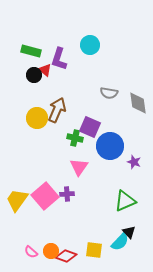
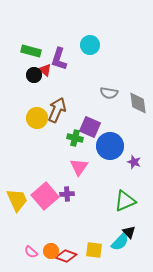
yellow trapezoid: rotated 120 degrees clockwise
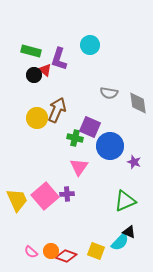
black triangle: rotated 24 degrees counterclockwise
yellow square: moved 2 px right, 1 px down; rotated 12 degrees clockwise
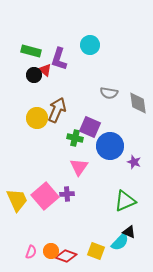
pink semicircle: rotated 112 degrees counterclockwise
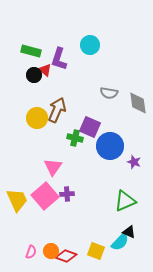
pink triangle: moved 26 px left
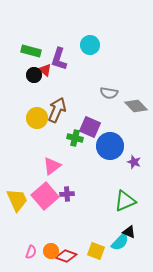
gray diamond: moved 2 px left, 3 px down; rotated 35 degrees counterclockwise
pink triangle: moved 1 px left, 1 px up; rotated 18 degrees clockwise
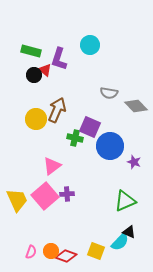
yellow circle: moved 1 px left, 1 px down
